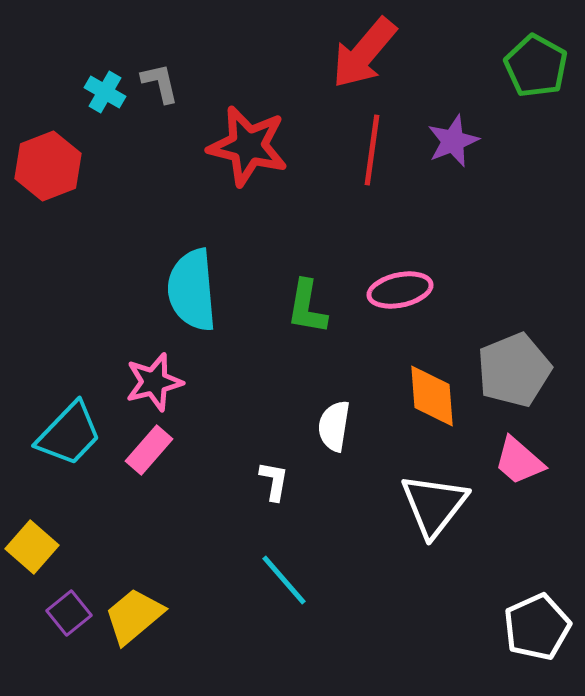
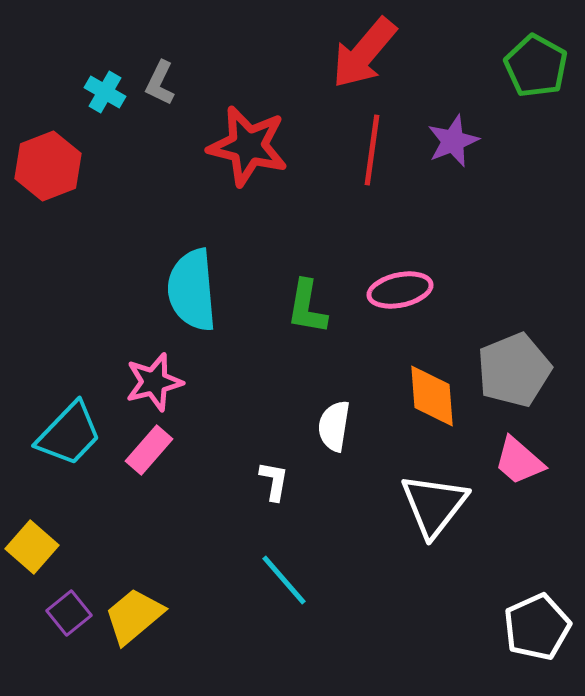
gray L-shape: rotated 141 degrees counterclockwise
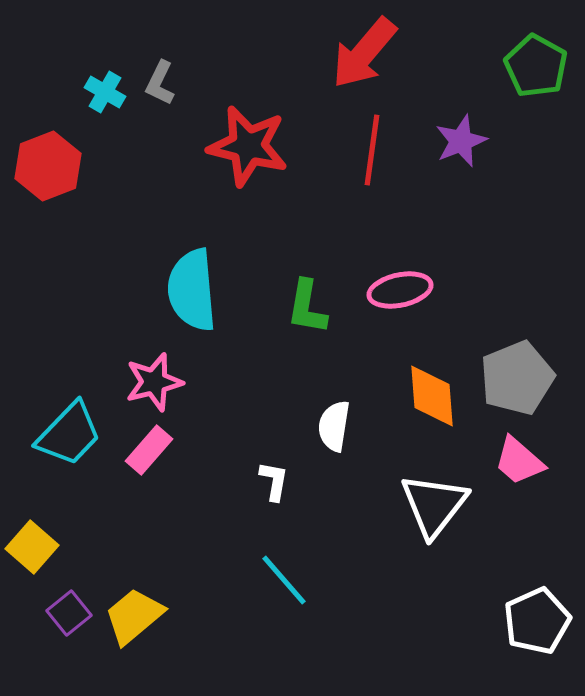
purple star: moved 8 px right
gray pentagon: moved 3 px right, 8 px down
white pentagon: moved 6 px up
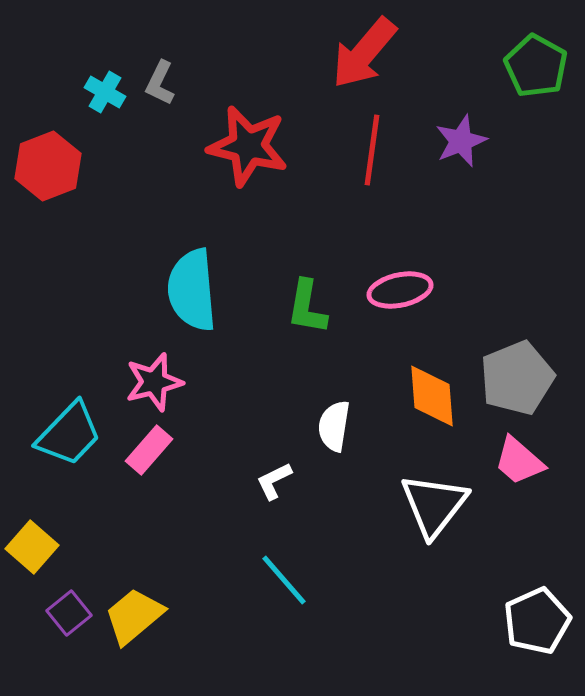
white L-shape: rotated 126 degrees counterclockwise
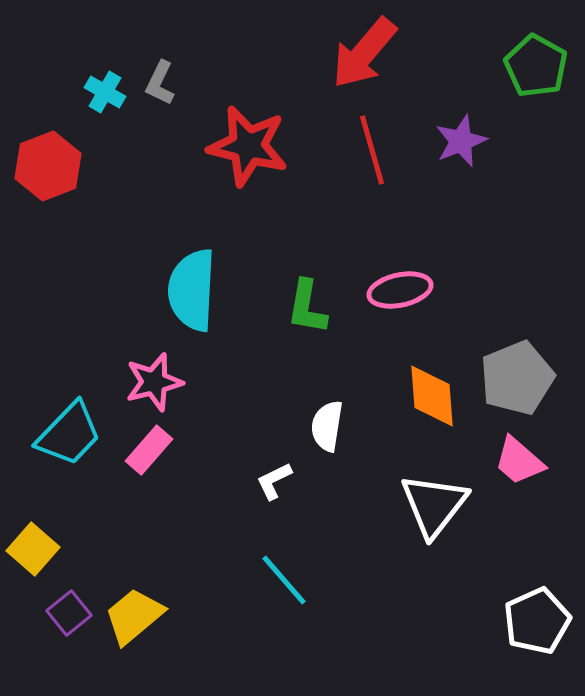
red line: rotated 24 degrees counterclockwise
cyan semicircle: rotated 8 degrees clockwise
white semicircle: moved 7 px left
yellow square: moved 1 px right, 2 px down
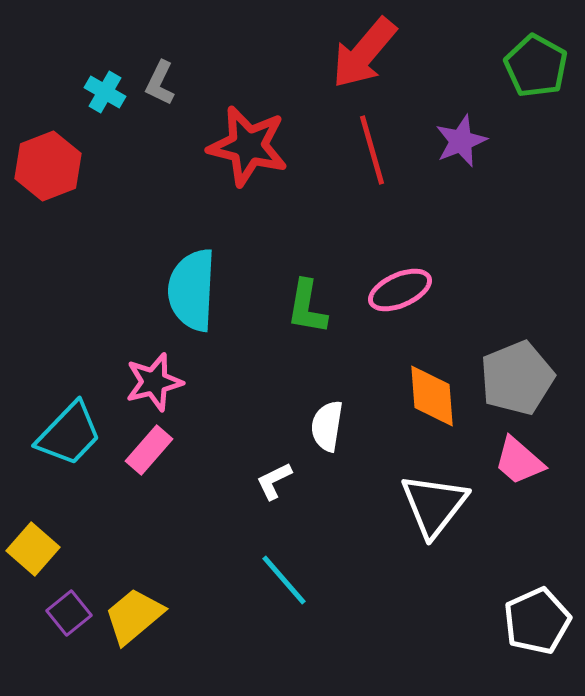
pink ellipse: rotated 12 degrees counterclockwise
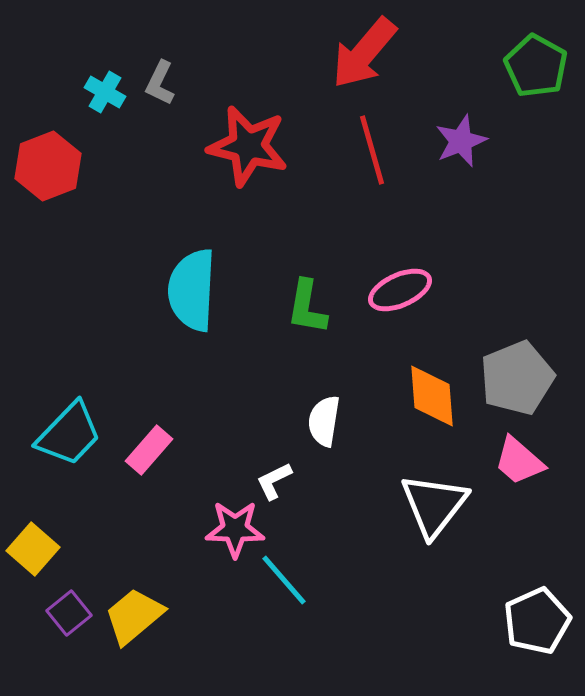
pink star: moved 81 px right, 147 px down; rotated 16 degrees clockwise
white semicircle: moved 3 px left, 5 px up
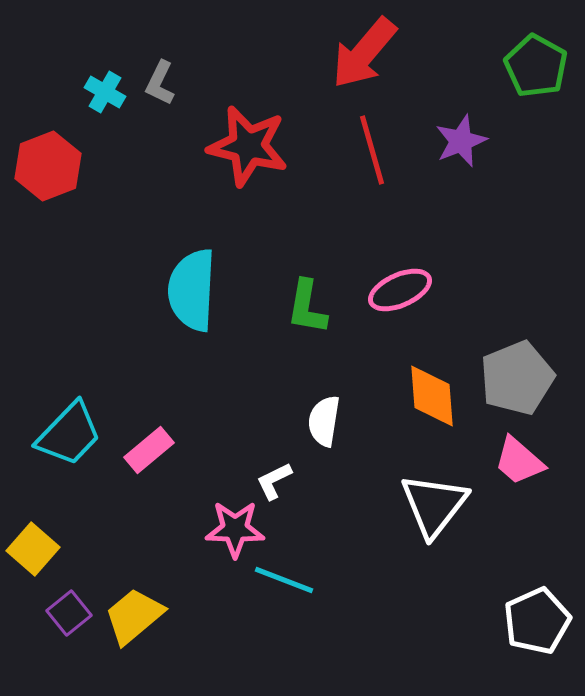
pink rectangle: rotated 9 degrees clockwise
cyan line: rotated 28 degrees counterclockwise
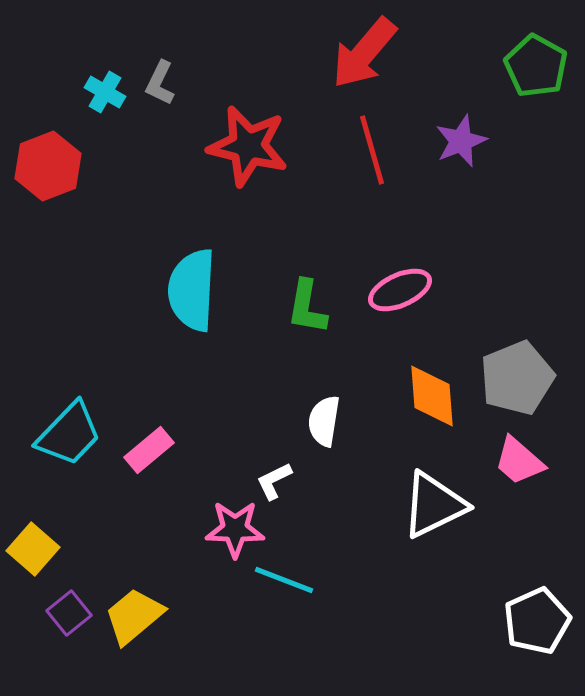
white triangle: rotated 26 degrees clockwise
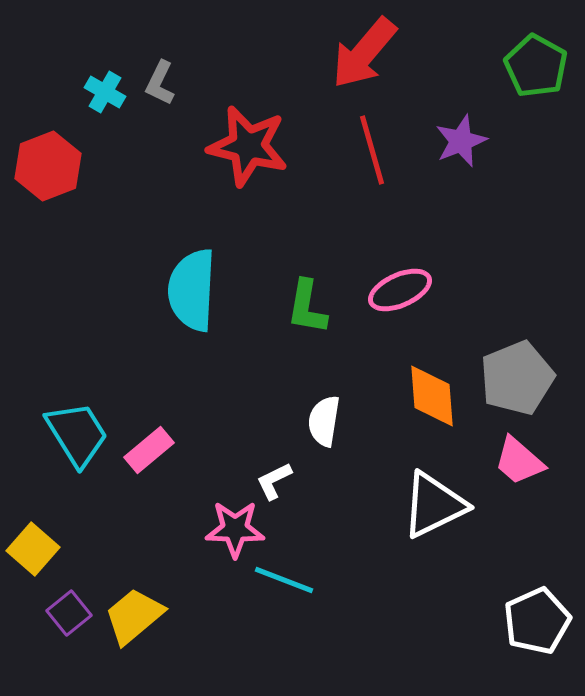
cyan trapezoid: moved 8 px right; rotated 76 degrees counterclockwise
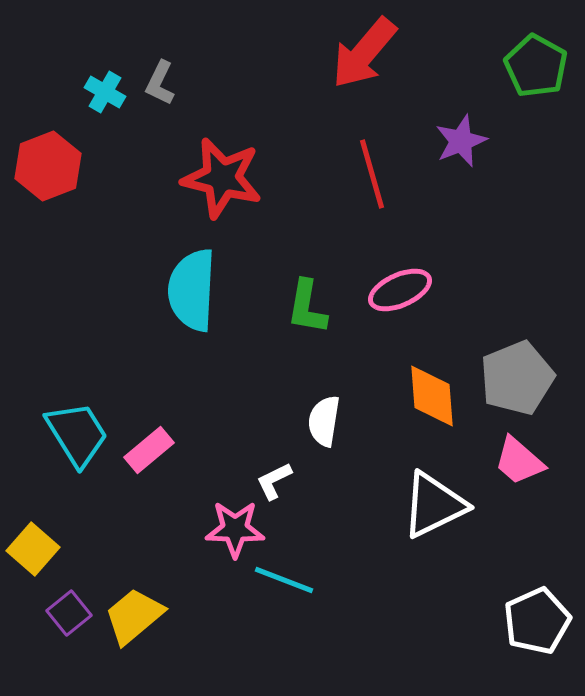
red star: moved 26 px left, 32 px down
red line: moved 24 px down
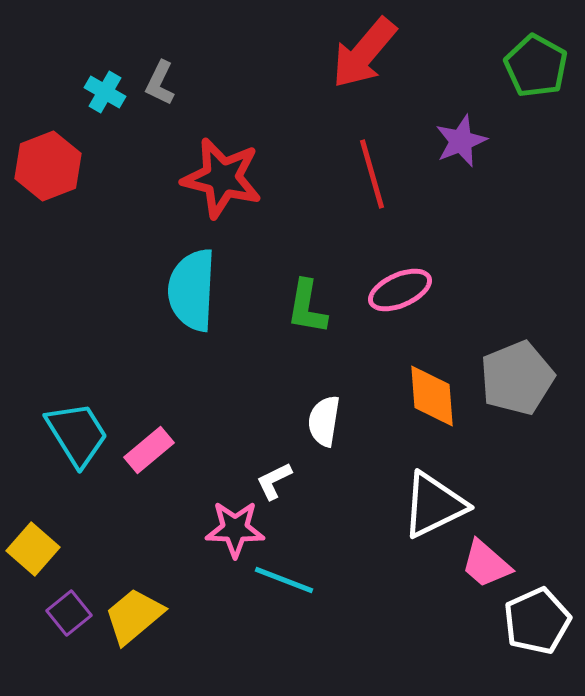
pink trapezoid: moved 33 px left, 103 px down
